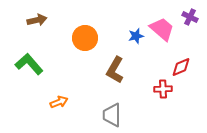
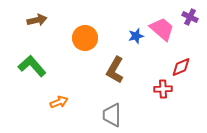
green L-shape: moved 3 px right, 2 px down
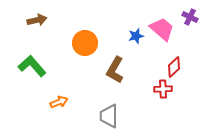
orange circle: moved 5 px down
red diamond: moved 7 px left; rotated 20 degrees counterclockwise
gray trapezoid: moved 3 px left, 1 px down
